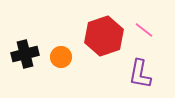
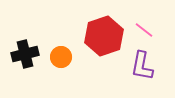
purple L-shape: moved 2 px right, 8 px up
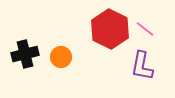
pink line: moved 1 px right, 1 px up
red hexagon: moved 6 px right, 7 px up; rotated 15 degrees counterclockwise
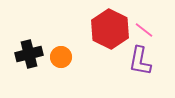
pink line: moved 1 px left, 1 px down
black cross: moved 4 px right
purple L-shape: moved 2 px left, 5 px up
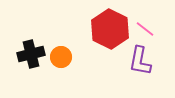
pink line: moved 1 px right, 1 px up
black cross: moved 2 px right
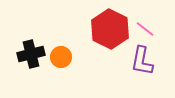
purple L-shape: moved 2 px right
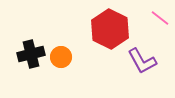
pink line: moved 15 px right, 11 px up
purple L-shape: rotated 40 degrees counterclockwise
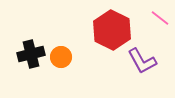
red hexagon: moved 2 px right, 1 px down
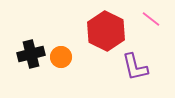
pink line: moved 9 px left, 1 px down
red hexagon: moved 6 px left, 1 px down
purple L-shape: moved 7 px left, 6 px down; rotated 16 degrees clockwise
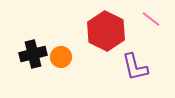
black cross: moved 2 px right
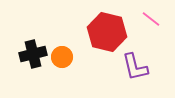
red hexagon: moved 1 px right, 1 px down; rotated 12 degrees counterclockwise
orange circle: moved 1 px right
